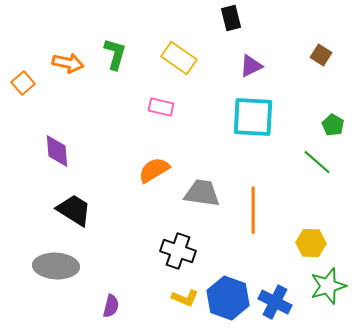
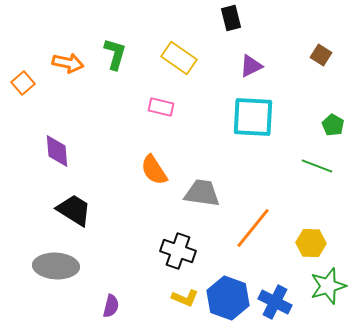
green line: moved 4 px down; rotated 20 degrees counterclockwise
orange semicircle: rotated 92 degrees counterclockwise
orange line: moved 18 px down; rotated 39 degrees clockwise
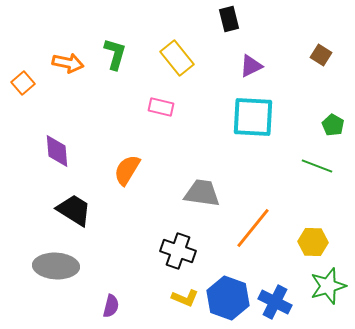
black rectangle: moved 2 px left, 1 px down
yellow rectangle: moved 2 px left; rotated 16 degrees clockwise
orange semicircle: moved 27 px left; rotated 64 degrees clockwise
yellow hexagon: moved 2 px right, 1 px up
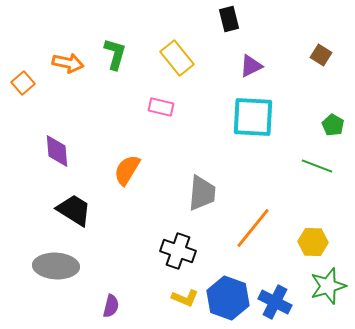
gray trapezoid: rotated 87 degrees clockwise
